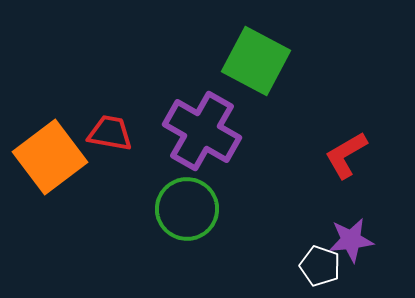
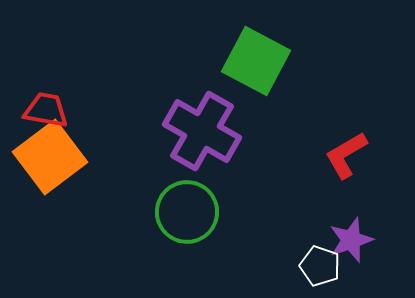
red trapezoid: moved 64 px left, 23 px up
green circle: moved 3 px down
purple star: rotated 12 degrees counterclockwise
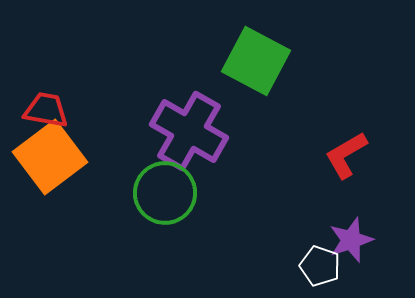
purple cross: moved 13 px left
green circle: moved 22 px left, 19 px up
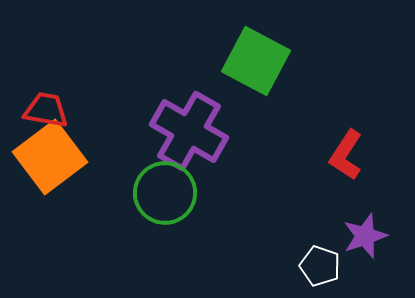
red L-shape: rotated 27 degrees counterclockwise
purple star: moved 14 px right, 4 px up
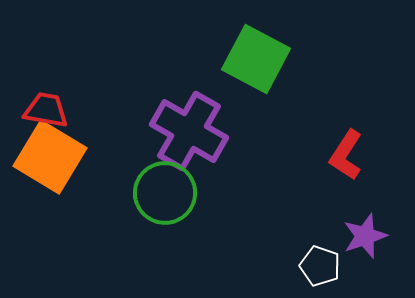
green square: moved 2 px up
orange square: rotated 22 degrees counterclockwise
